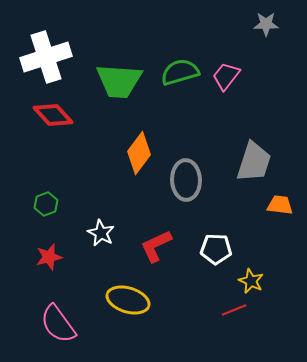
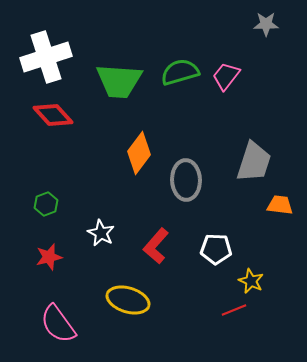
red L-shape: rotated 24 degrees counterclockwise
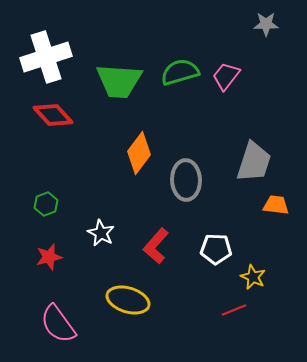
orange trapezoid: moved 4 px left
yellow star: moved 2 px right, 4 px up
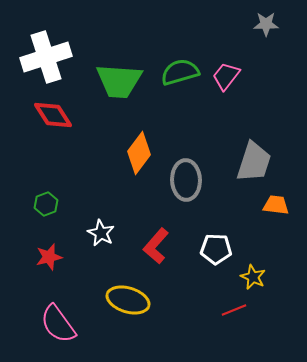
red diamond: rotated 9 degrees clockwise
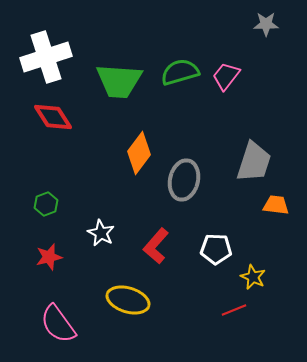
red diamond: moved 2 px down
gray ellipse: moved 2 px left; rotated 15 degrees clockwise
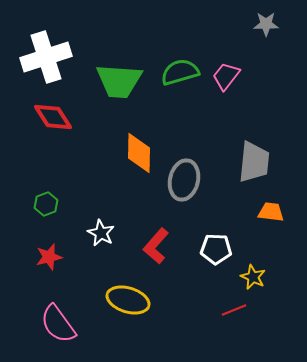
orange diamond: rotated 36 degrees counterclockwise
gray trapezoid: rotated 12 degrees counterclockwise
orange trapezoid: moved 5 px left, 7 px down
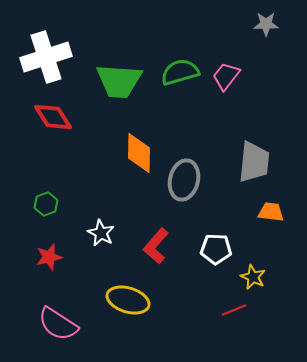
pink semicircle: rotated 21 degrees counterclockwise
